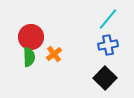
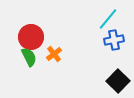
blue cross: moved 6 px right, 5 px up
green semicircle: rotated 24 degrees counterclockwise
black square: moved 13 px right, 3 px down
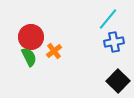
blue cross: moved 2 px down
orange cross: moved 3 px up
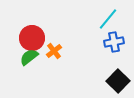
red circle: moved 1 px right, 1 px down
green semicircle: rotated 102 degrees counterclockwise
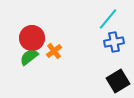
black square: rotated 15 degrees clockwise
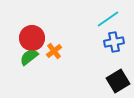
cyan line: rotated 15 degrees clockwise
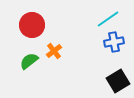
red circle: moved 13 px up
green semicircle: moved 4 px down
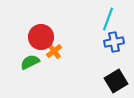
cyan line: rotated 35 degrees counterclockwise
red circle: moved 9 px right, 12 px down
green semicircle: moved 1 px right, 1 px down; rotated 12 degrees clockwise
black square: moved 2 px left
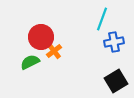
cyan line: moved 6 px left
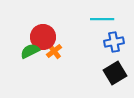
cyan line: rotated 70 degrees clockwise
red circle: moved 2 px right
green semicircle: moved 11 px up
black square: moved 1 px left, 8 px up
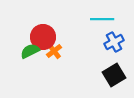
blue cross: rotated 18 degrees counterclockwise
black square: moved 1 px left, 2 px down
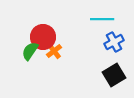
green semicircle: rotated 30 degrees counterclockwise
